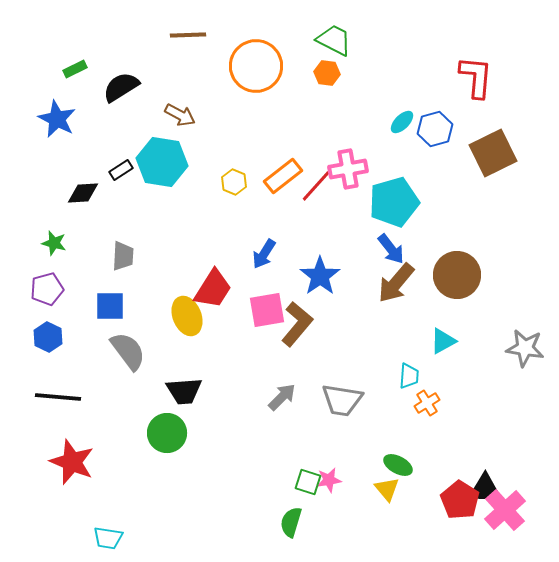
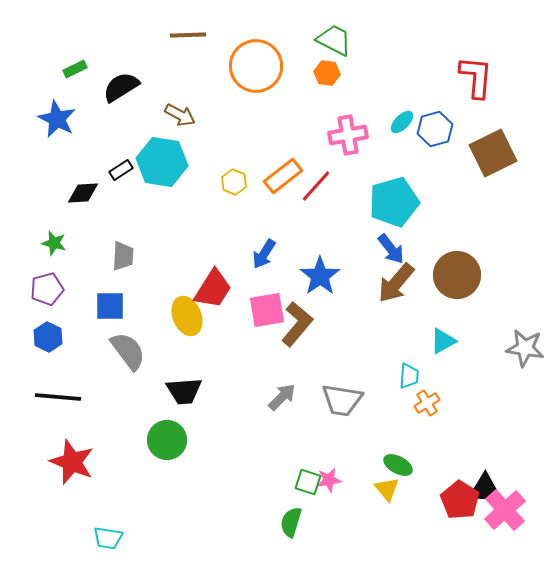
pink cross at (348, 169): moved 34 px up
green circle at (167, 433): moved 7 px down
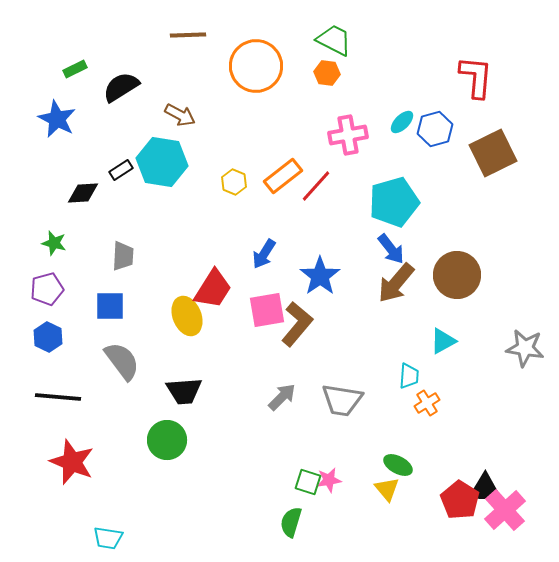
gray semicircle at (128, 351): moved 6 px left, 10 px down
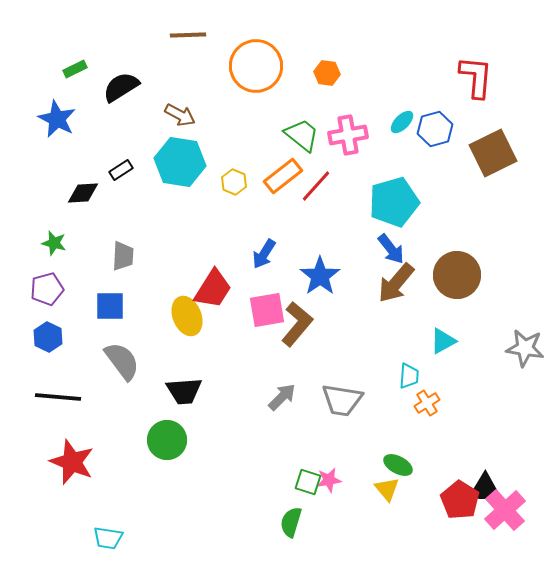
green trapezoid at (334, 40): moved 32 px left, 95 px down; rotated 12 degrees clockwise
cyan hexagon at (162, 162): moved 18 px right
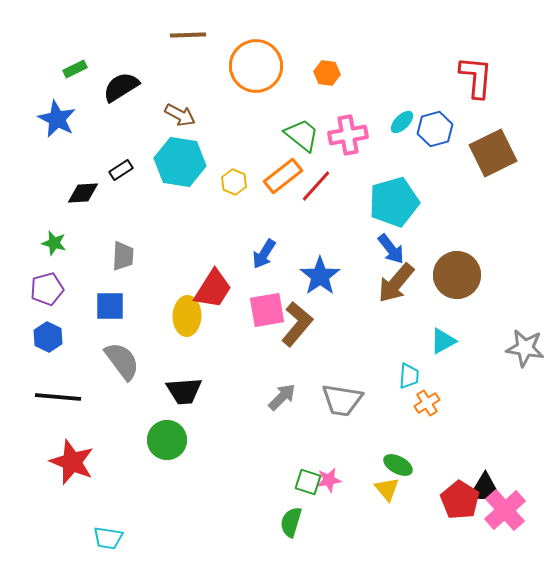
yellow ellipse at (187, 316): rotated 24 degrees clockwise
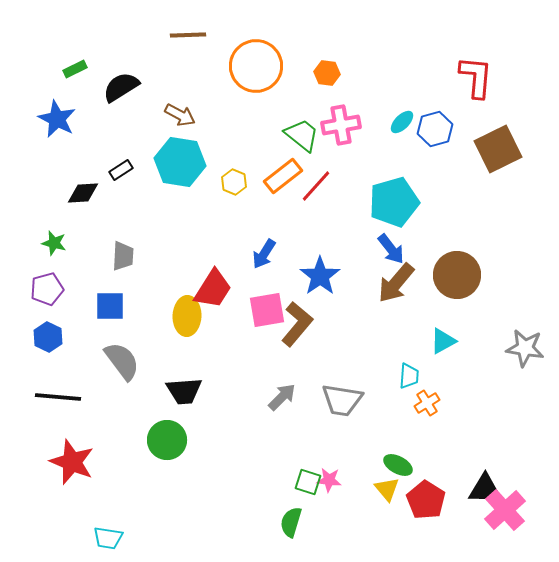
pink cross at (348, 135): moved 7 px left, 10 px up
brown square at (493, 153): moved 5 px right, 4 px up
pink star at (329, 480): rotated 15 degrees clockwise
red pentagon at (460, 500): moved 34 px left
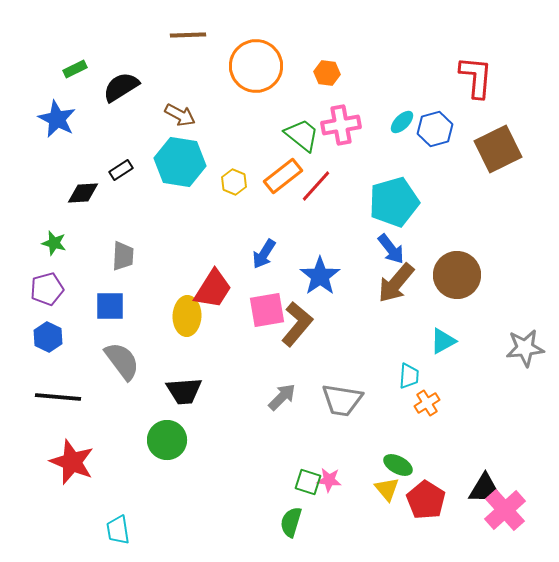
gray star at (525, 348): rotated 15 degrees counterclockwise
cyan trapezoid at (108, 538): moved 10 px right, 8 px up; rotated 72 degrees clockwise
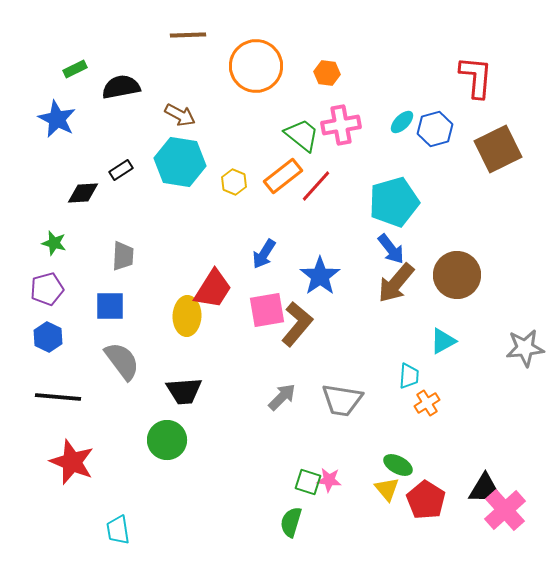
black semicircle at (121, 87): rotated 21 degrees clockwise
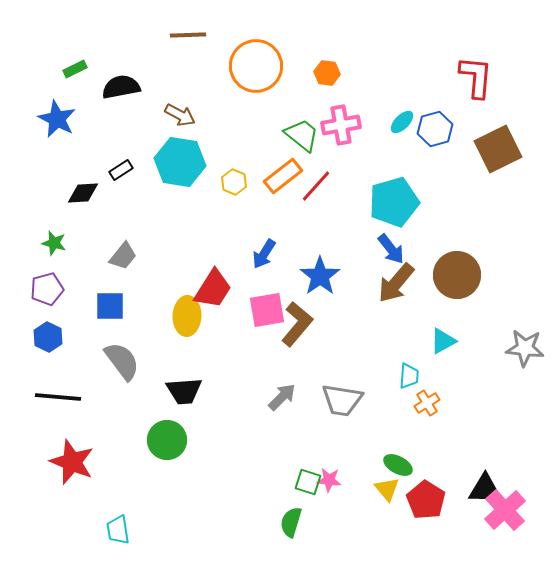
gray trapezoid at (123, 256): rotated 36 degrees clockwise
gray star at (525, 348): rotated 12 degrees clockwise
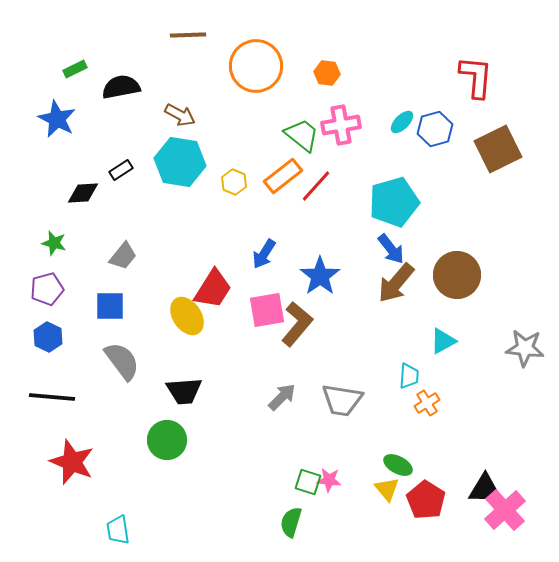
yellow ellipse at (187, 316): rotated 36 degrees counterclockwise
black line at (58, 397): moved 6 px left
